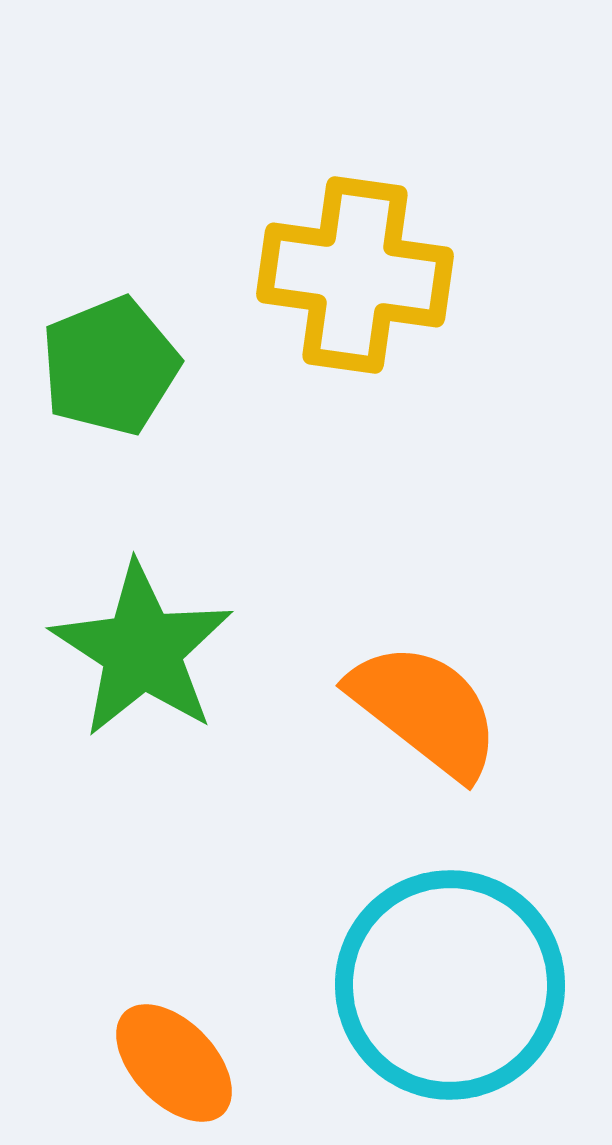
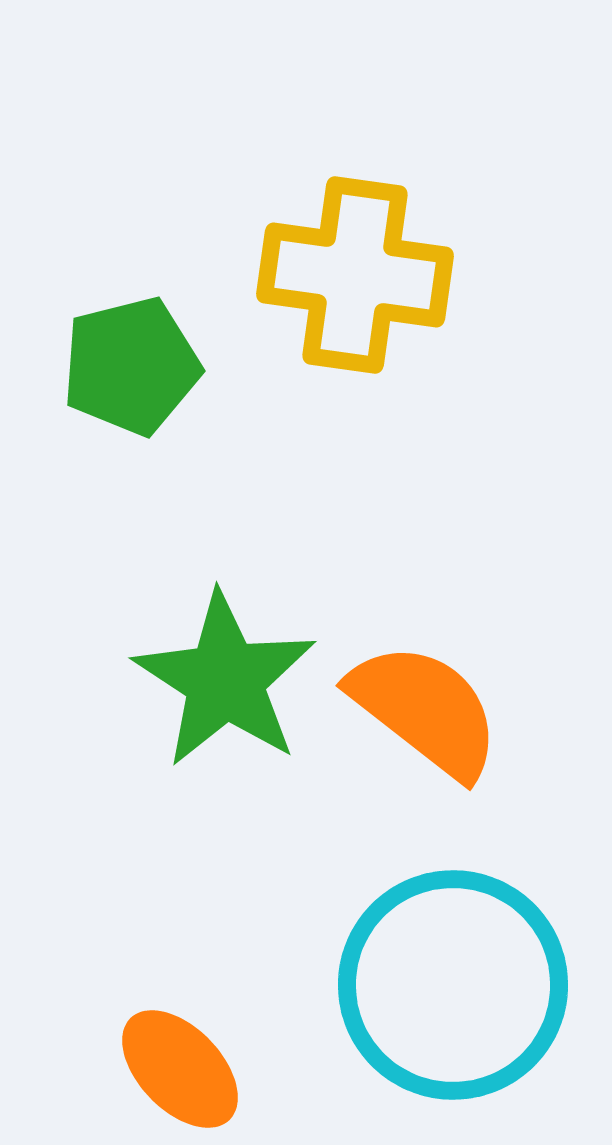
green pentagon: moved 21 px right; rotated 8 degrees clockwise
green star: moved 83 px right, 30 px down
cyan circle: moved 3 px right
orange ellipse: moved 6 px right, 6 px down
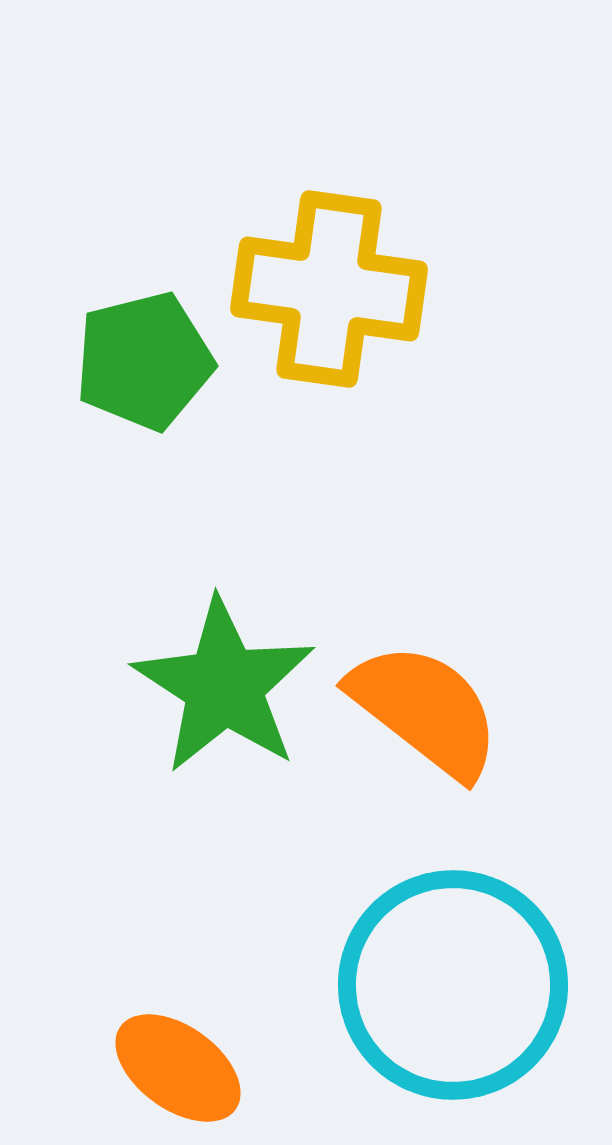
yellow cross: moved 26 px left, 14 px down
green pentagon: moved 13 px right, 5 px up
green star: moved 1 px left, 6 px down
orange ellipse: moved 2 px left, 1 px up; rotated 10 degrees counterclockwise
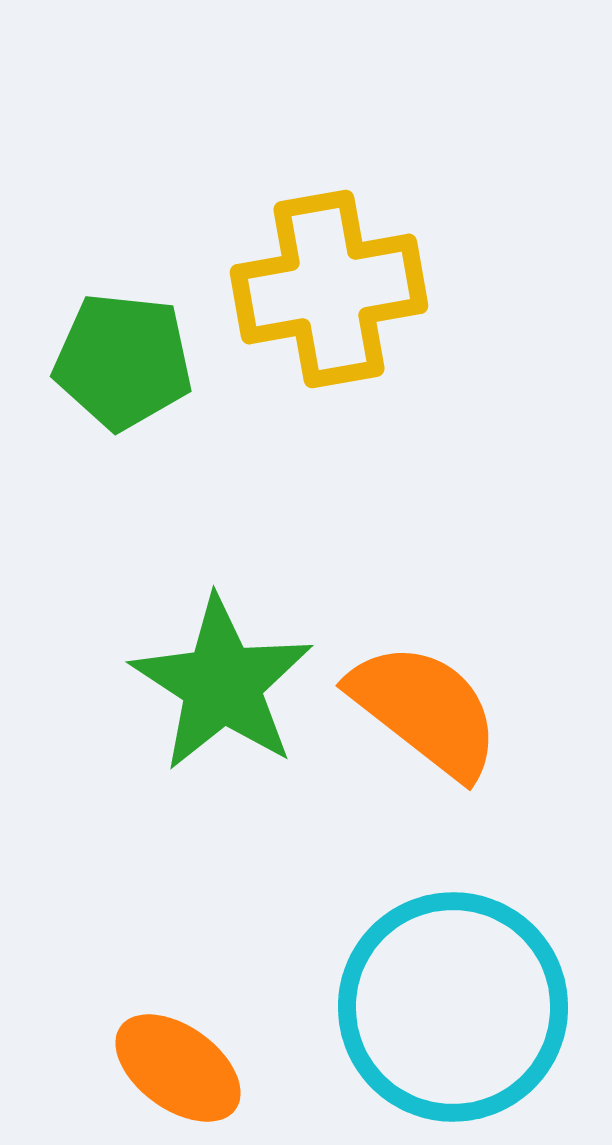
yellow cross: rotated 18 degrees counterclockwise
green pentagon: moved 21 px left; rotated 20 degrees clockwise
green star: moved 2 px left, 2 px up
cyan circle: moved 22 px down
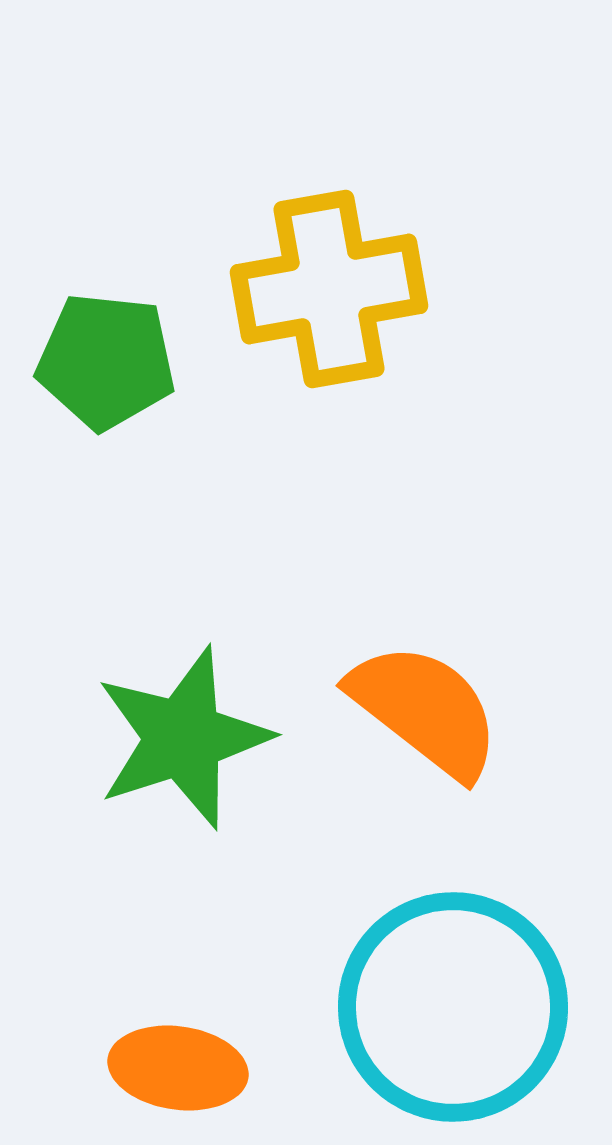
green pentagon: moved 17 px left
green star: moved 39 px left, 54 px down; rotated 21 degrees clockwise
orange ellipse: rotated 28 degrees counterclockwise
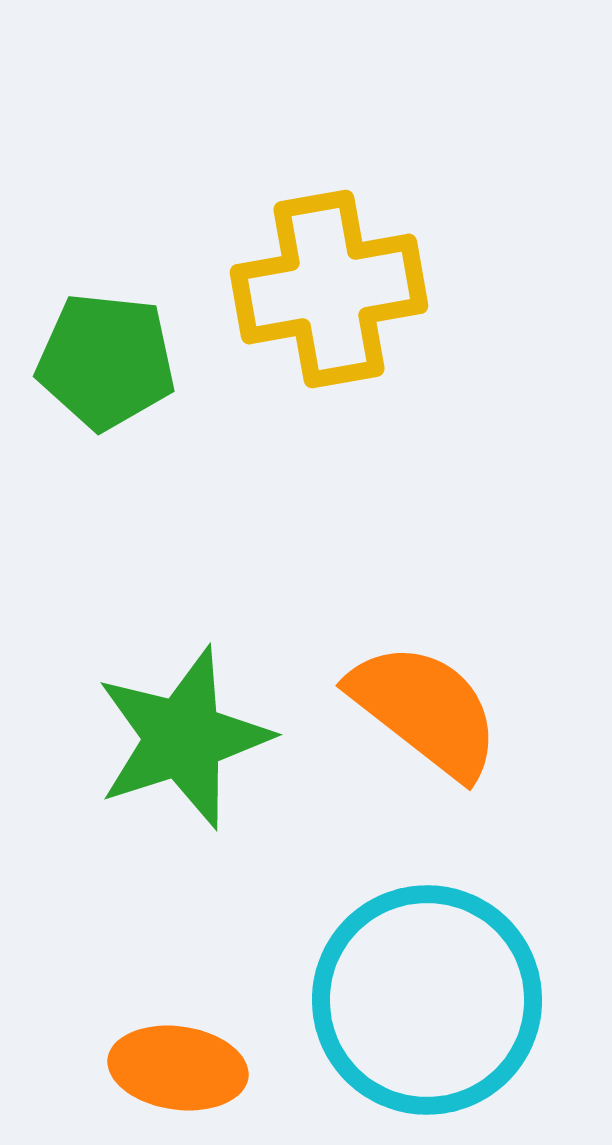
cyan circle: moved 26 px left, 7 px up
